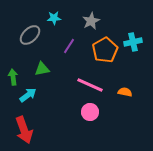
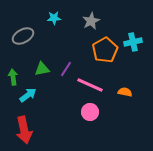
gray ellipse: moved 7 px left, 1 px down; rotated 15 degrees clockwise
purple line: moved 3 px left, 23 px down
red arrow: rotated 8 degrees clockwise
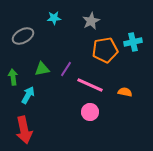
orange pentagon: rotated 20 degrees clockwise
cyan arrow: rotated 24 degrees counterclockwise
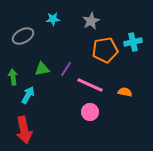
cyan star: moved 1 px left, 1 px down
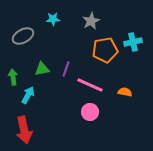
purple line: rotated 14 degrees counterclockwise
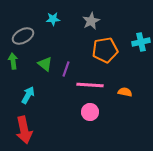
cyan cross: moved 8 px right
green triangle: moved 3 px right, 5 px up; rotated 49 degrees clockwise
green arrow: moved 16 px up
pink line: rotated 20 degrees counterclockwise
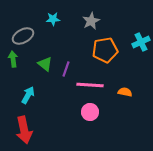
cyan cross: rotated 12 degrees counterclockwise
green arrow: moved 2 px up
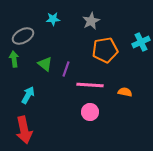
green arrow: moved 1 px right
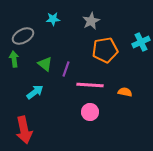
cyan arrow: moved 7 px right, 3 px up; rotated 24 degrees clockwise
